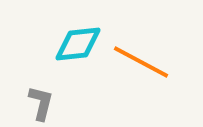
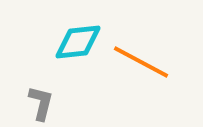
cyan diamond: moved 2 px up
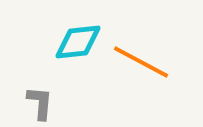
gray L-shape: moved 1 px left; rotated 9 degrees counterclockwise
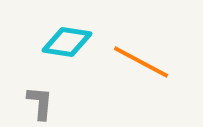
cyan diamond: moved 11 px left; rotated 15 degrees clockwise
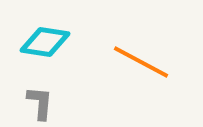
cyan diamond: moved 22 px left
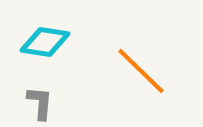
orange line: moved 9 px down; rotated 16 degrees clockwise
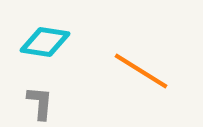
orange line: rotated 12 degrees counterclockwise
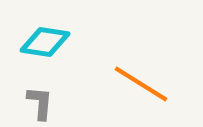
orange line: moved 13 px down
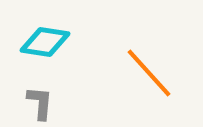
orange line: moved 8 px right, 11 px up; rotated 16 degrees clockwise
